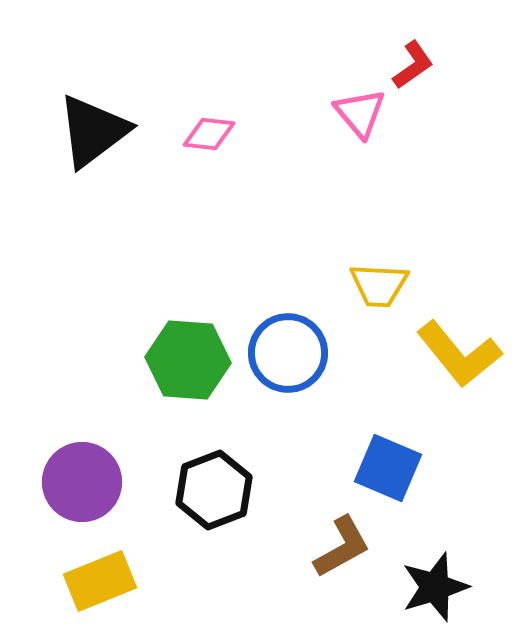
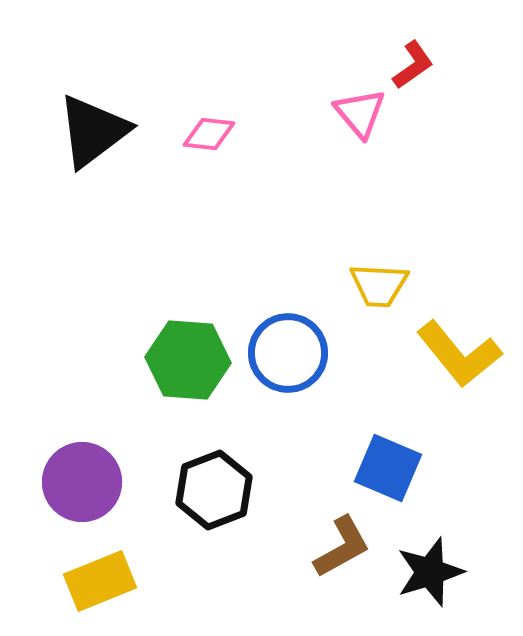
black star: moved 5 px left, 15 px up
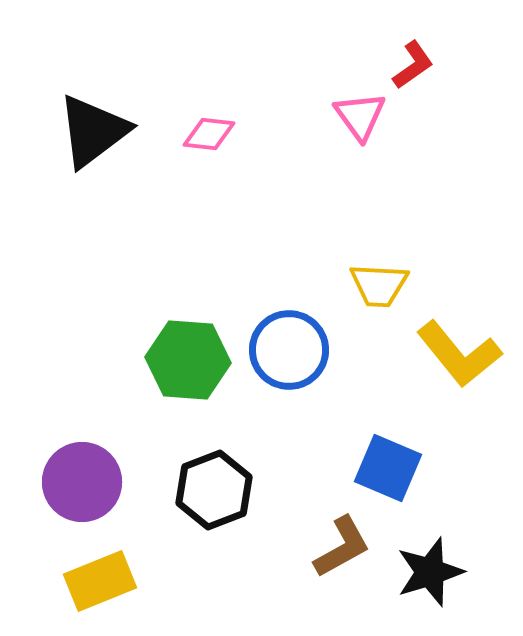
pink triangle: moved 3 px down; rotated 4 degrees clockwise
blue circle: moved 1 px right, 3 px up
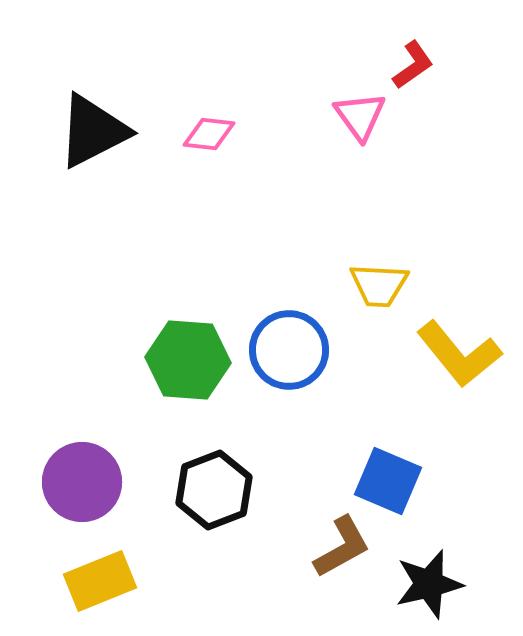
black triangle: rotated 10 degrees clockwise
blue square: moved 13 px down
black star: moved 1 px left, 12 px down; rotated 4 degrees clockwise
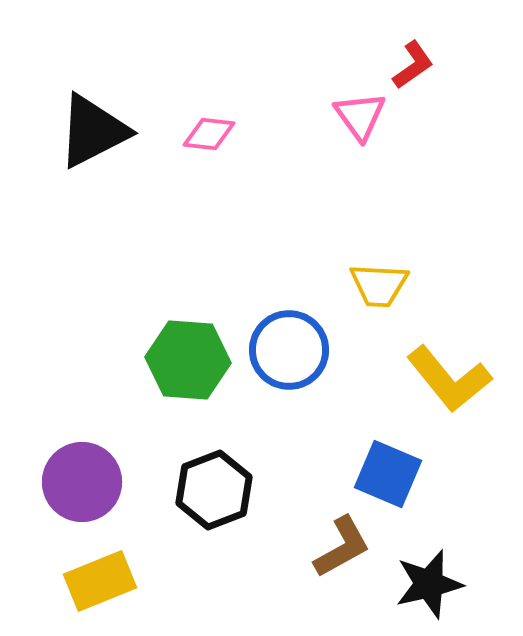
yellow L-shape: moved 10 px left, 25 px down
blue square: moved 7 px up
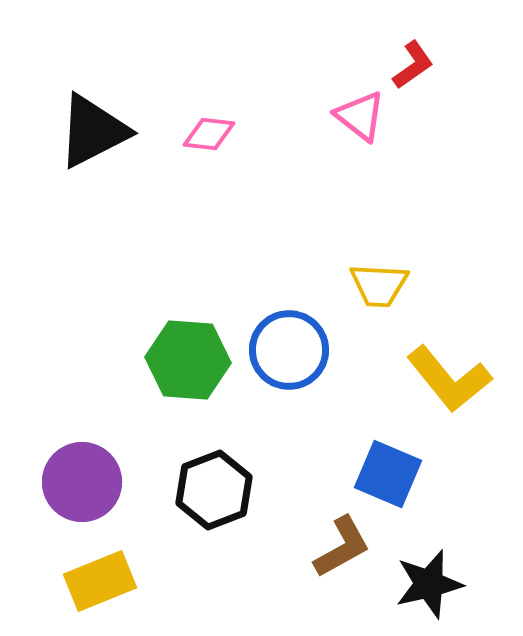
pink triangle: rotated 16 degrees counterclockwise
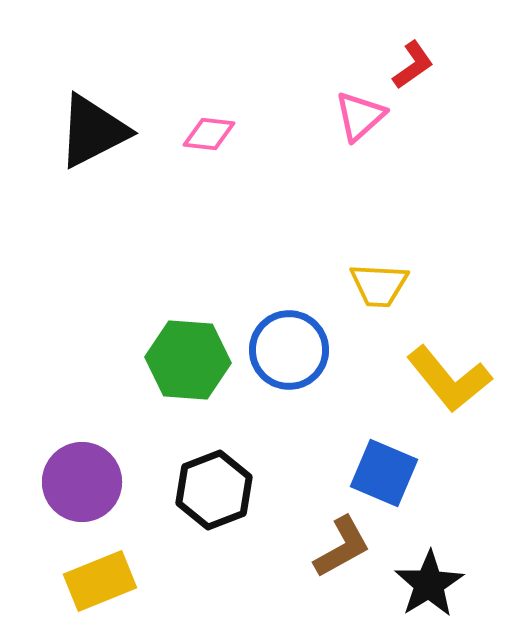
pink triangle: rotated 40 degrees clockwise
blue square: moved 4 px left, 1 px up
black star: rotated 18 degrees counterclockwise
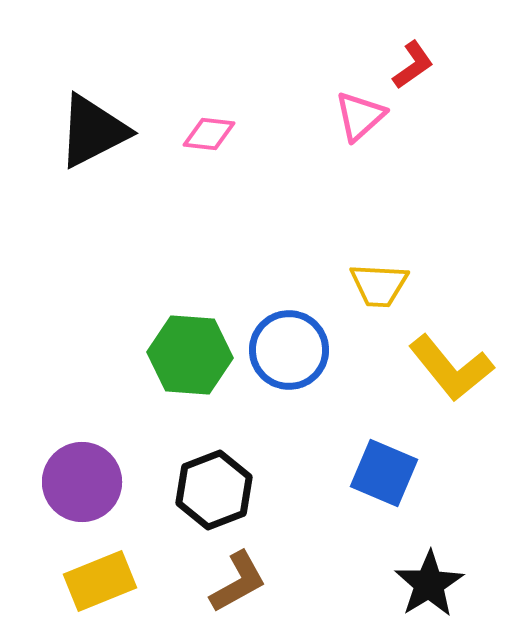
green hexagon: moved 2 px right, 5 px up
yellow L-shape: moved 2 px right, 11 px up
brown L-shape: moved 104 px left, 35 px down
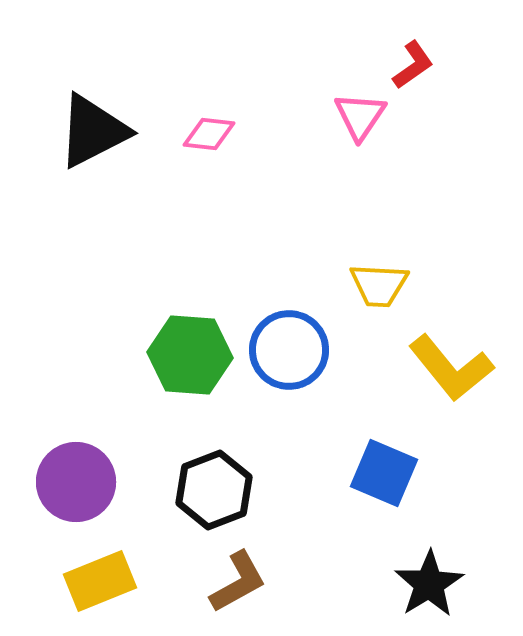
pink triangle: rotated 14 degrees counterclockwise
purple circle: moved 6 px left
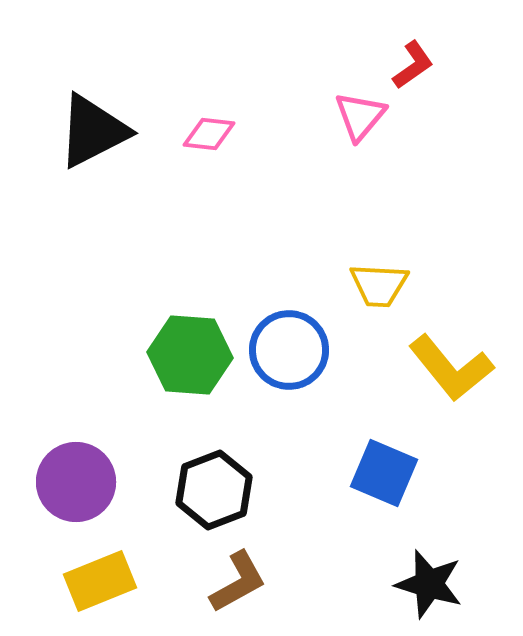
pink triangle: rotated 6 degrees clockwise
black star: rotated 24 degrees counterclockwise
